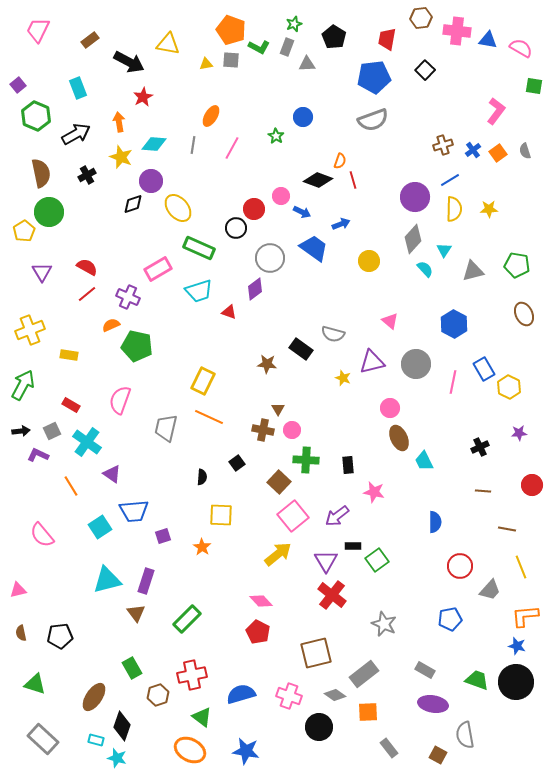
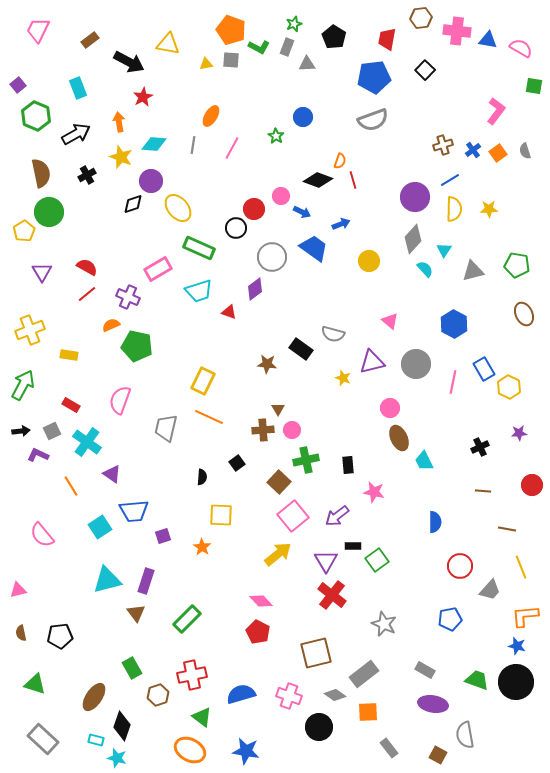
gray circle at (270, 258): moved 2 px right, 1 px up
brown cross at (263, 430): rotated 15 degrees counterclockwise
green cross at (306, 460): rotated 15 degrees counterclockwise
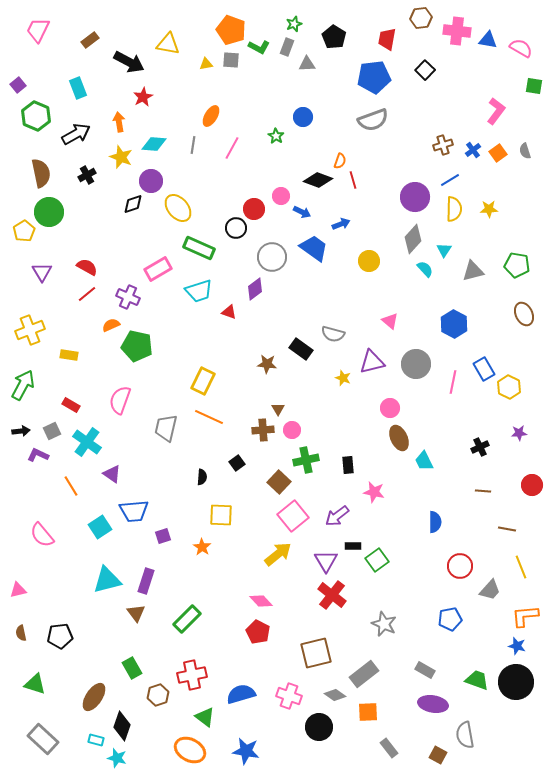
green triangle at (202, 717): moved 3 px right
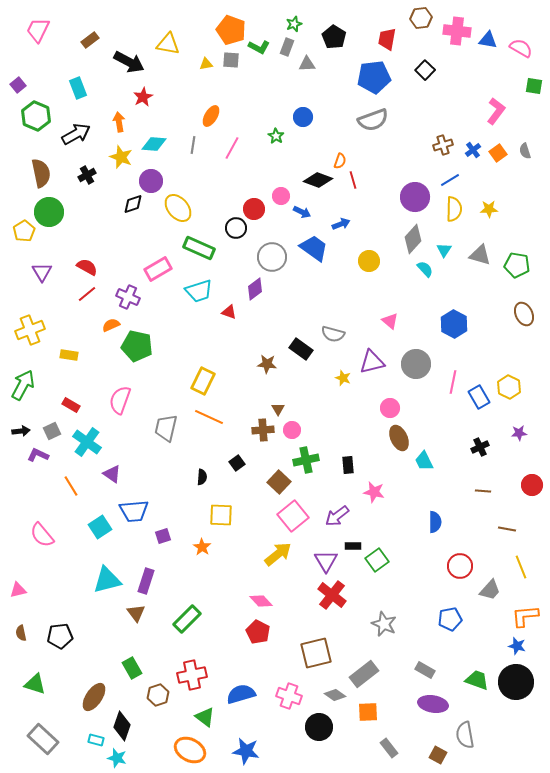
gray triangle at (473, 271): moved 7 px right, 16 px up; rotated 30 degrees clockwise
blue rectangle at (484, 369): moved 5 px left, 28 px down
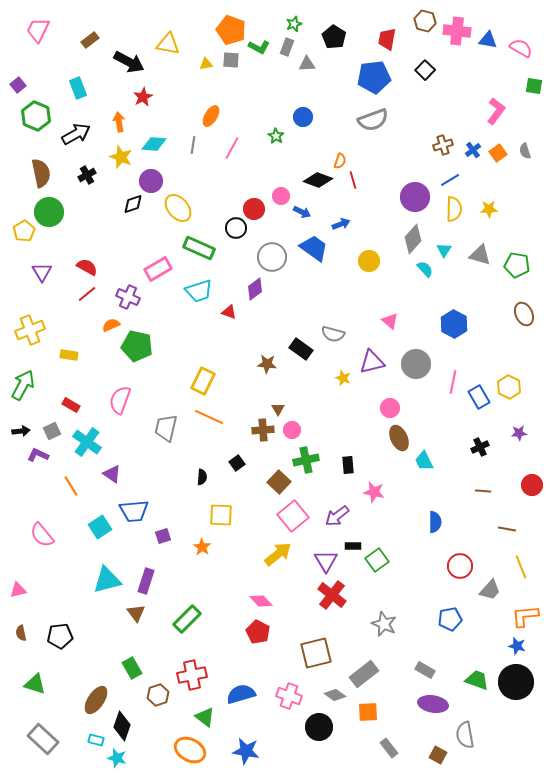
brown hexagon at (421, 18): moved 4 px right, 3 px down; rotated 20 degrees clockwise
brown ellipse at (94, 697): moved 2 px right, 3 px down
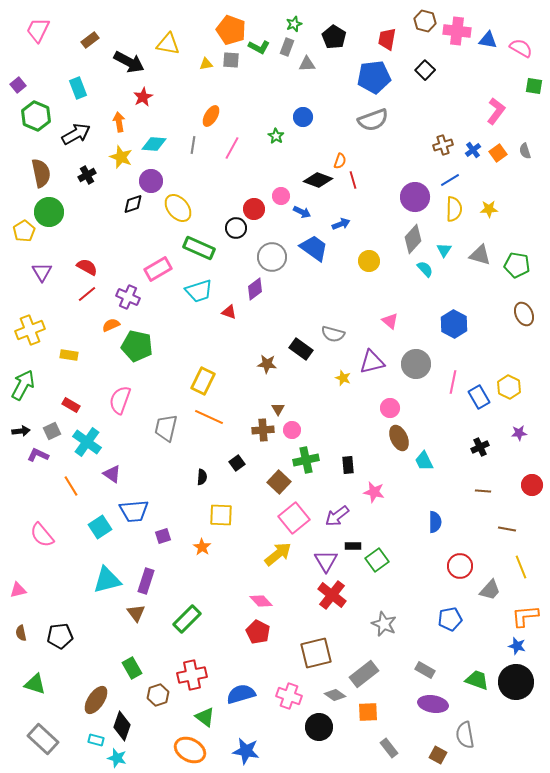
pink square at (293, 516): moved 1 px right, 2 px down
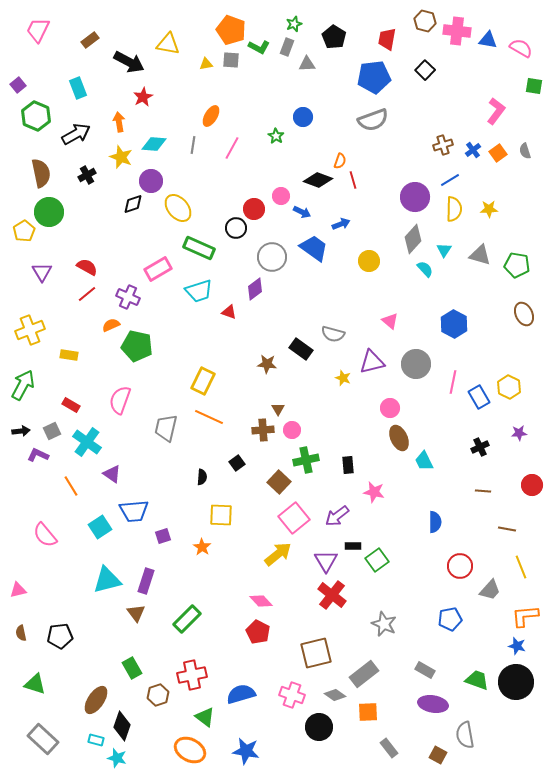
pink semicircle at (42, 535): moved 3 px right
pink cross at (289, 696): moved 3 px right, 1 px up
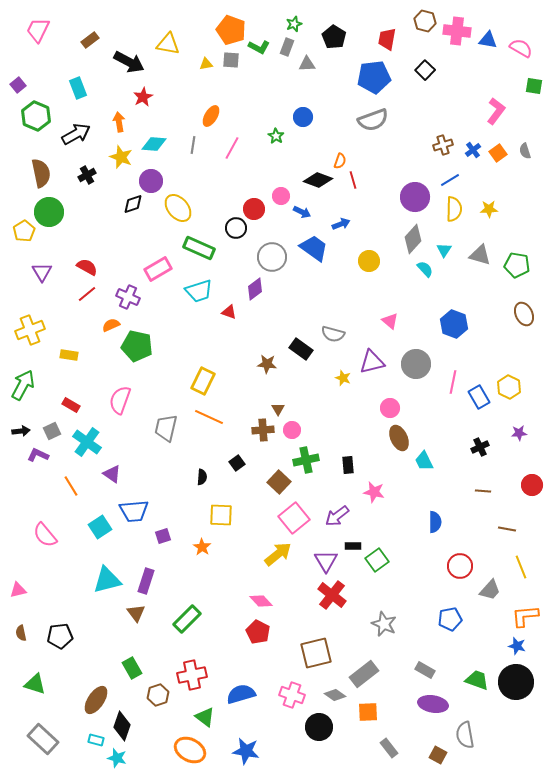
blue hexagon at (454, 324): rotated 8 degrees counterclockwise
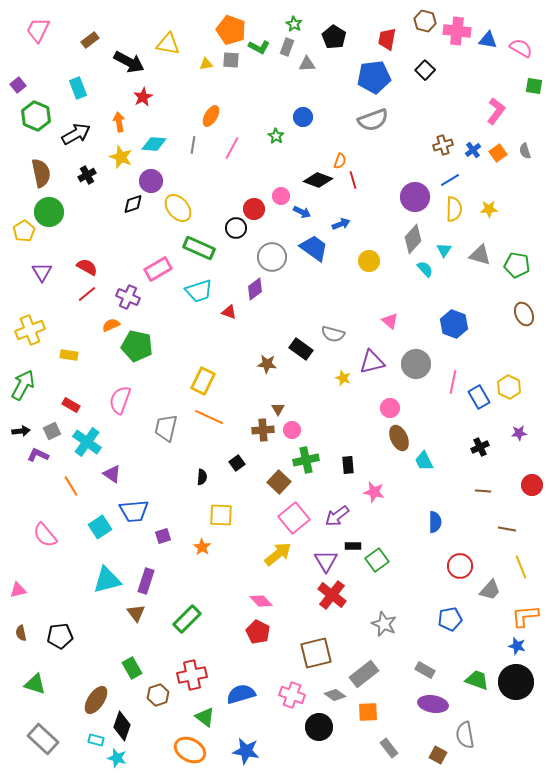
green star at (294, 24): rotated 21 degrees counterclockwise
